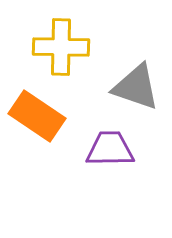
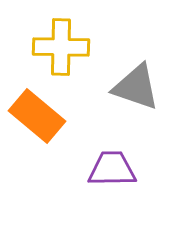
orange rectangle: rotated 6 degrees clockwise
purple trapezoid: moved 2 px right, 20 px down
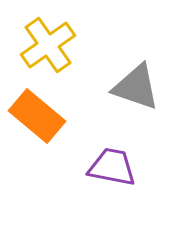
yellow cross: moved 13 px left, 2 px up; rotated 36 degrees counterclockwise
purple trapezoid: moved 2 px up; rotated 12 degrees clockwise
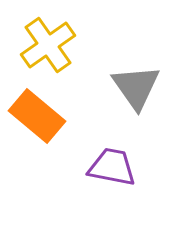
gray triangle: rotated 36 degrees clockwise
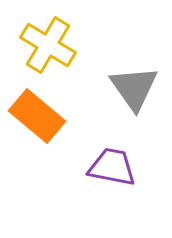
yellow cross: rotated 24 degrees counterclockwise
gray triangle: moved 2 px left, 1 px down
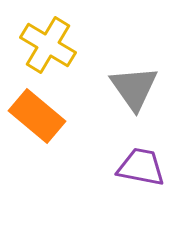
purple trapezoid: moved 29 px right
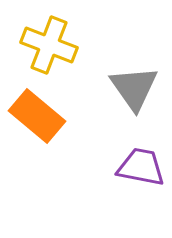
yellow cross: moved 1 px right; rotated 10 degrees counterclockwise
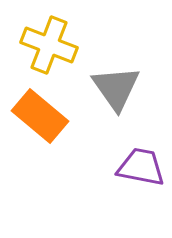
gray triangle: moved 18 px left
orange rectangle: moved 3 px right
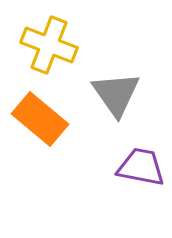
gray triangle: moved 6 px down
orange rectangle: moved 3 px down
